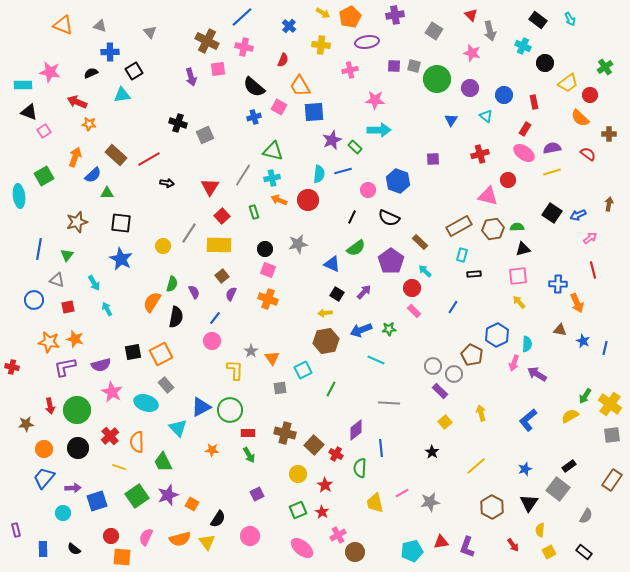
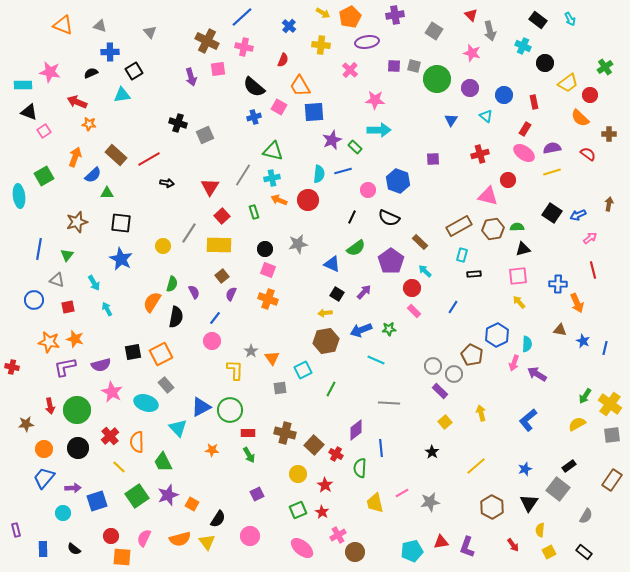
pink cross at (350, 70): rotated 35 degrees counterclockwise
yellow semicircle at (570, 416): moved 7 px right, 8 px down
yellow line at (119, 467): rotated 24 degrees clockwise
pink semicircle at (146, 537): moved 2 px left, 1 px down
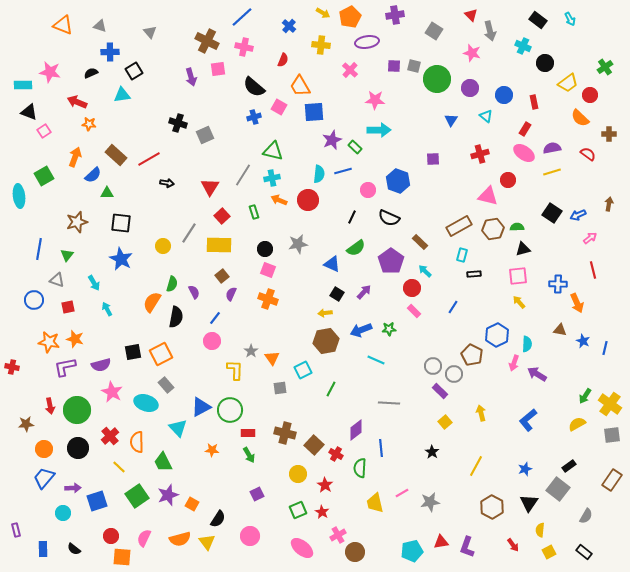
yellow line at (476, 466): rotated 20 degrees counterclockwise
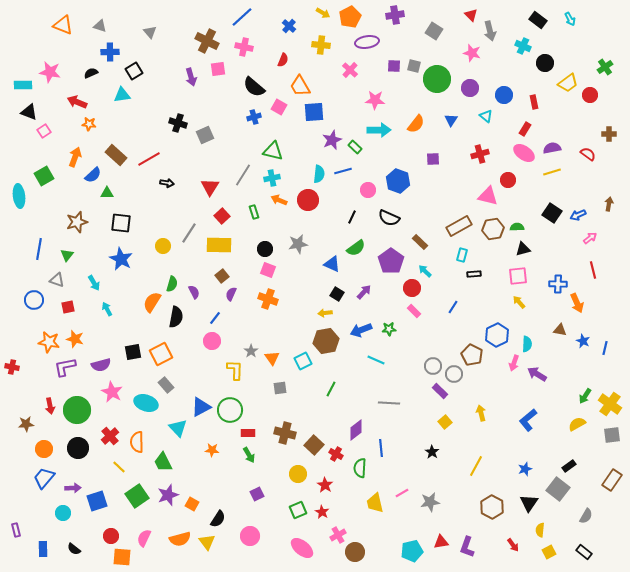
orange semicircle at (580, 118): moved 164 px left, 6 px down; rotated 96 degrees counterclockwise
cyan square at (303, 370): moved 9 px up
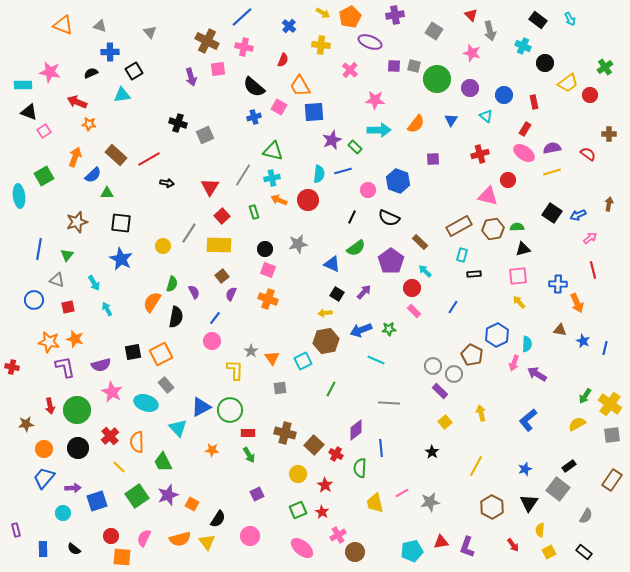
purple ellipse at (367, 42): moved 3 px right; rotated 30 degrees clockwise
purple L-shape at (65, 367): rotated 90 degrees clockwise
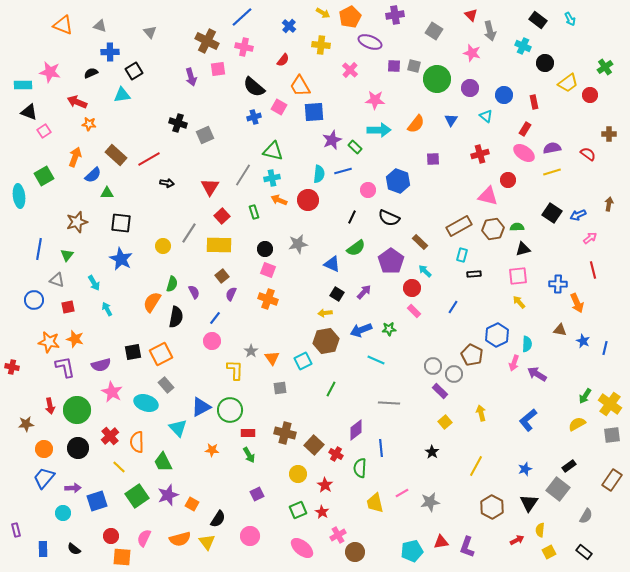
red semicircle at (283, 60): rotated 16 degrees clockwise
red arrow at (513, 545): moved 4 px right, 5 px up; rotated 80 degrees counterclockwise
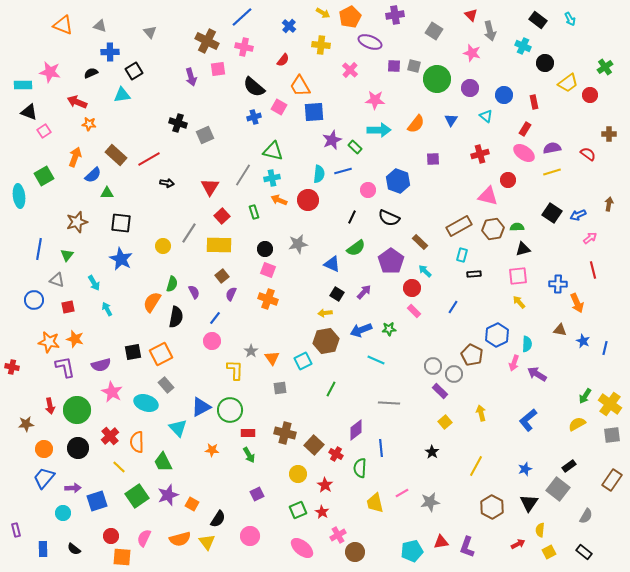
red arrow at (517, 540): moved 1 px right, 4 px down
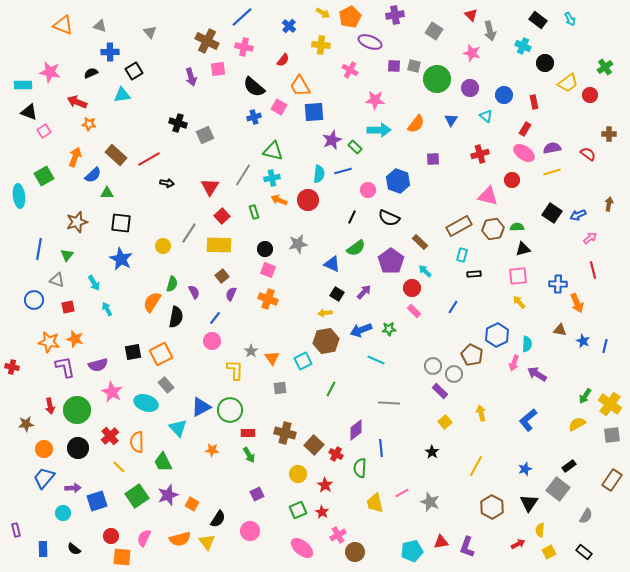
pink cross at (350, 70): rotated 14 degrees counterclockwise
red circle at (508, 180): moved 4 px right
blue line at (605, 348): moved 2 px up
purple semicircle at (101, 365): moved 3 px left
gray star at (430, 502): rotated 30 degrees clockwise
pink circle at (250, 536): moved 5 px up
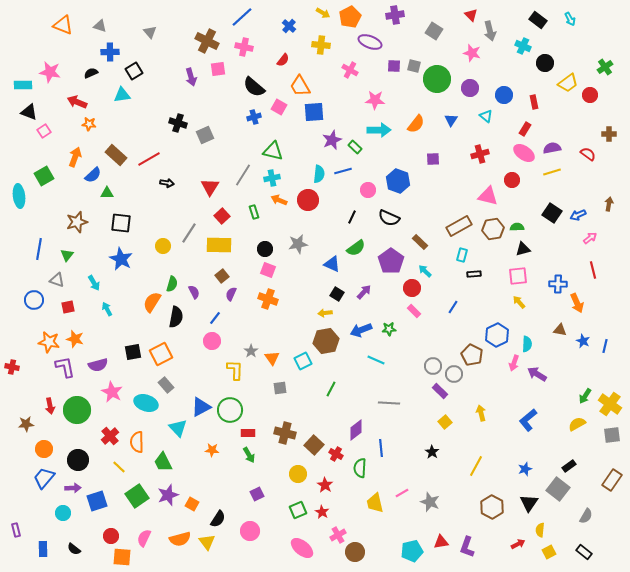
black circle at (78, 448): moved 12 px down
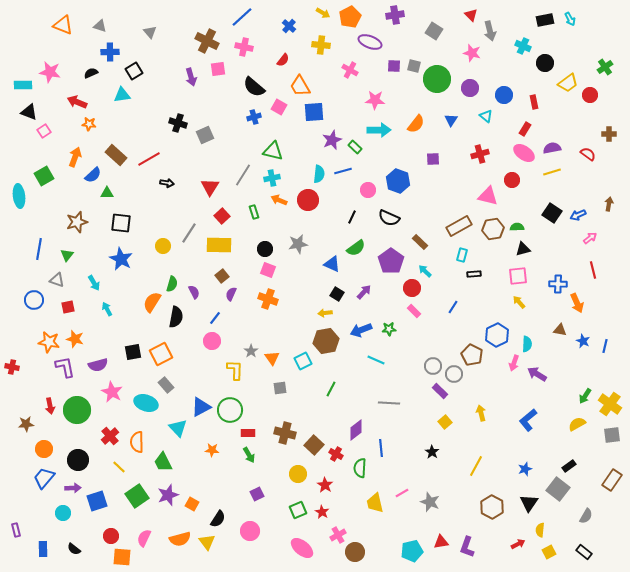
black rectangle at (538, 20): moved 7 px right; rotated 48 degrees counterclockwise
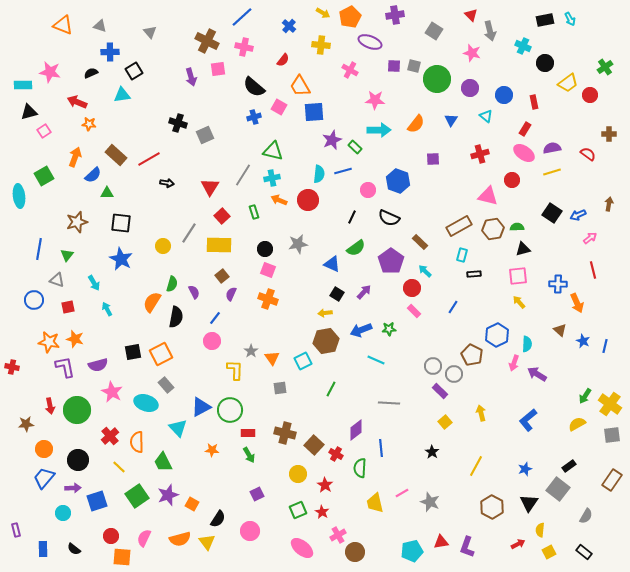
black triangle at (29, 112): rotated 36 degrees counterclockwise
brown triangle at (560, 330): rotated 32 degrees clockwise
